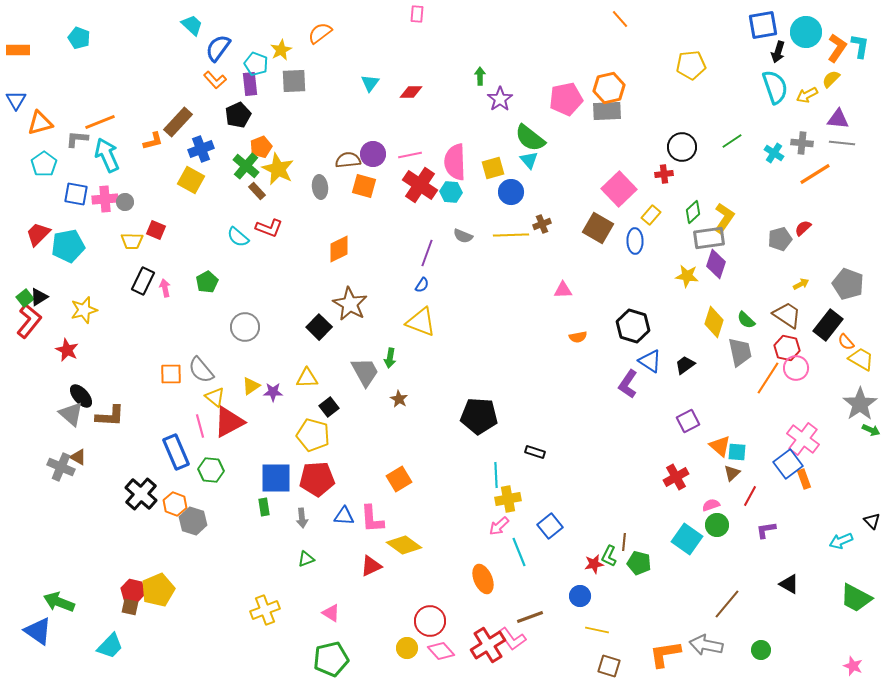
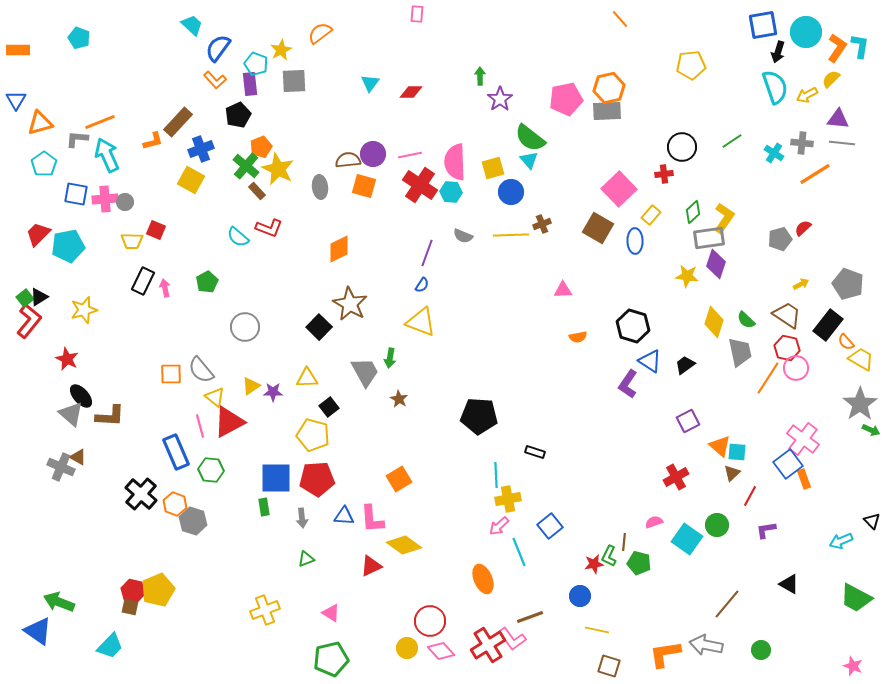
red star at (67, 350): moved 9 px down
pink semicircle at (711, 505): moved 57 px left, 17 px down
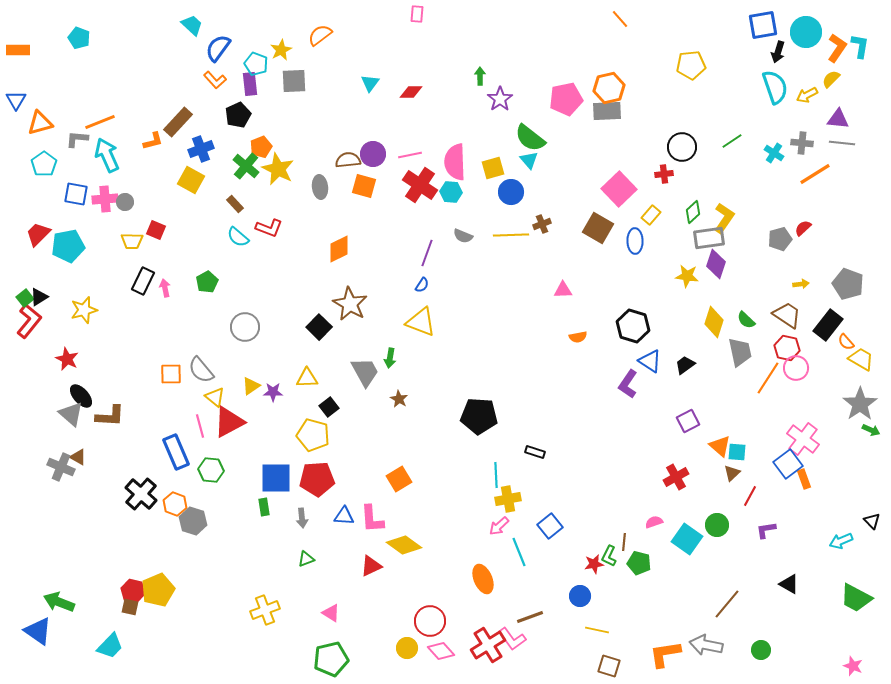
orange semicircle at (320, 33): moved 2 px down
brown rectangle at (257, 191): moved 22 px left, 13 px down
yellow arrow at (801, 284): rotated 21 degrees clockwise
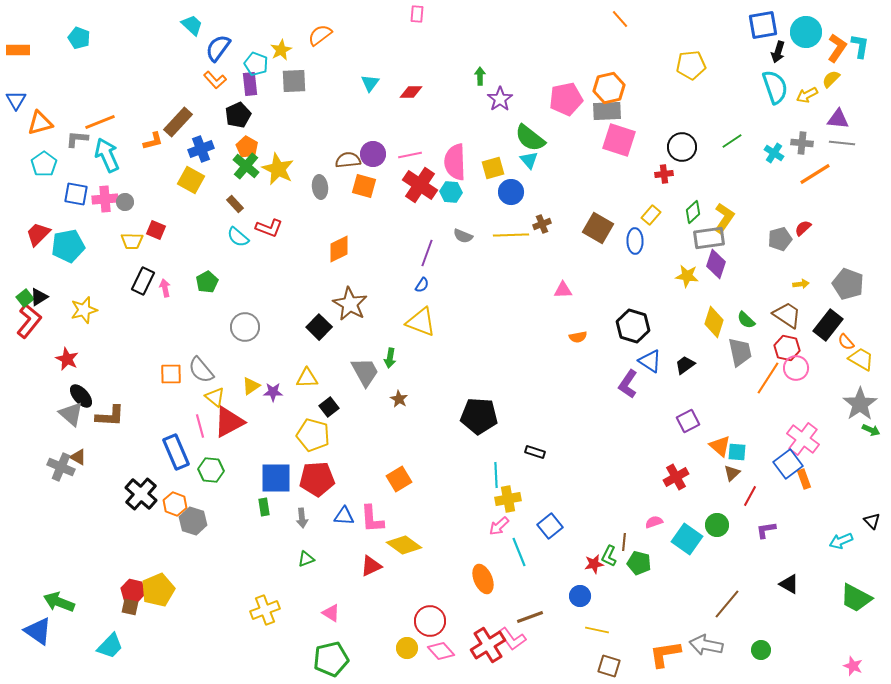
orange pentagon at (261, 147): moved 14 px left; rotated 20 degrees counterclockwise
pink square at (619, 189): moved 49 px up; rotated 28 degrees counterclockwise
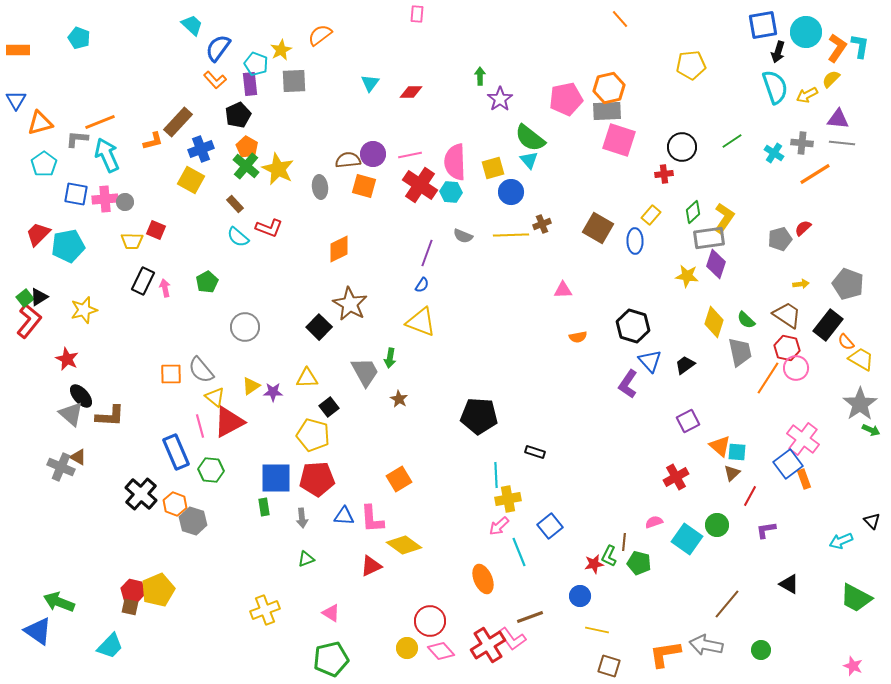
blue triangle at (650, 361): rotated 15 degrees clockwise
